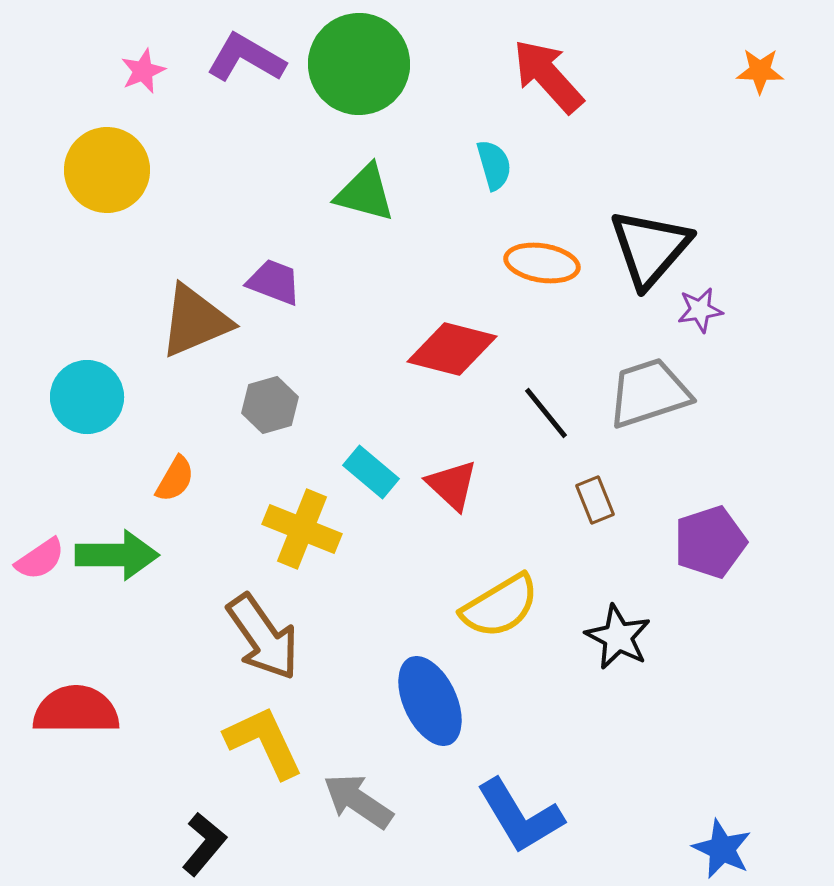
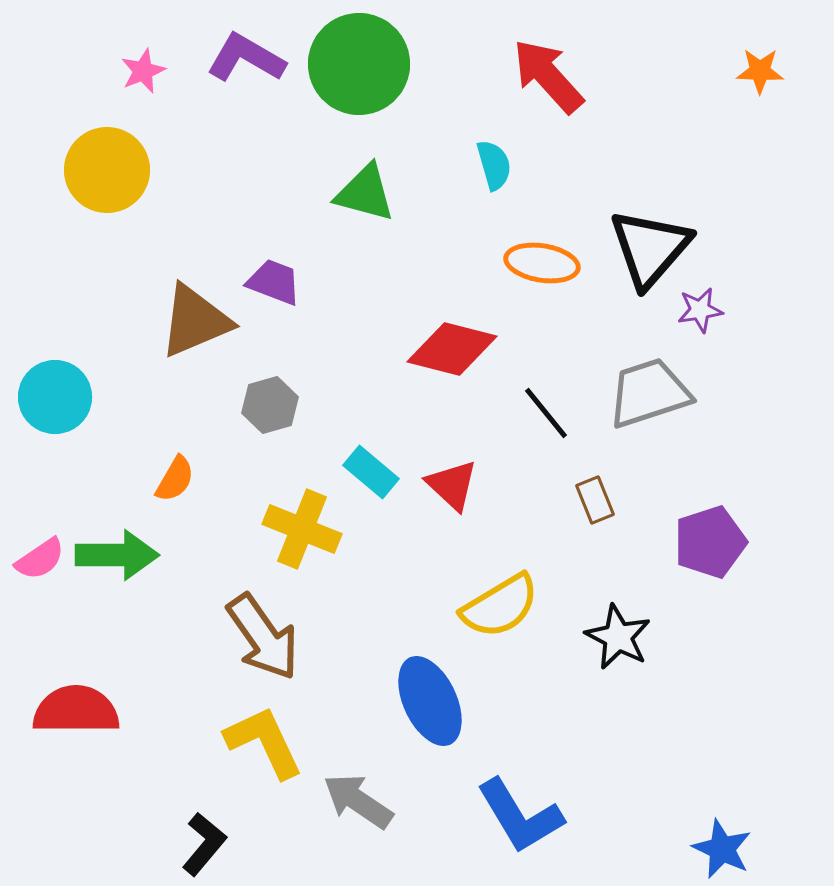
cyan circle: moved 32 px left
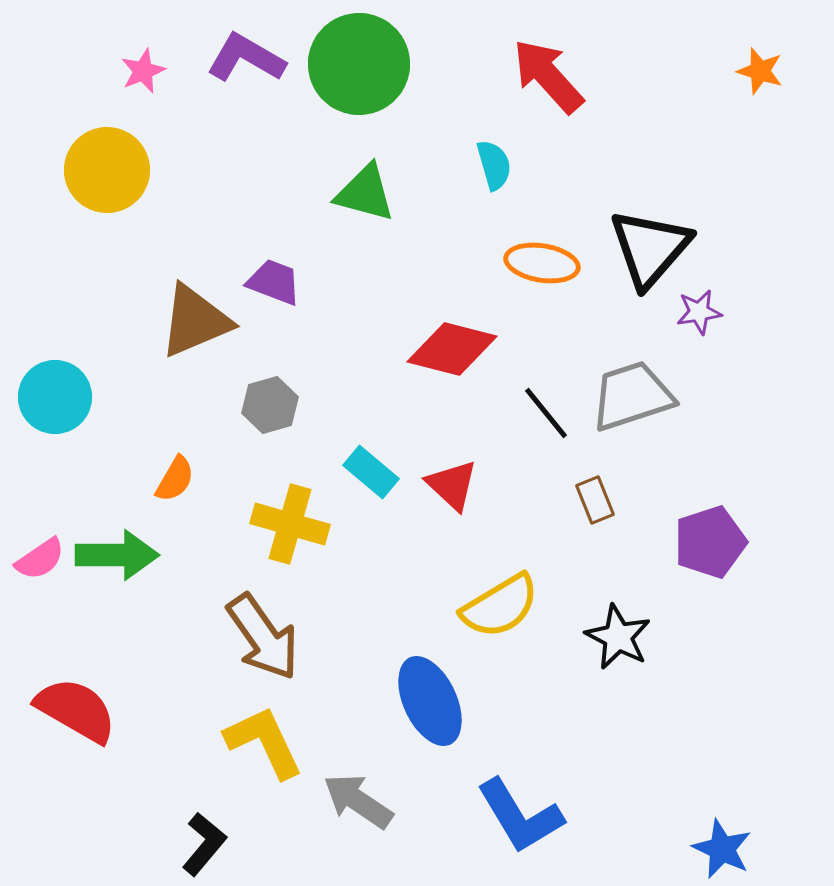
orange star: rotated 15 degrees clockwise
purple star: moved 1 px left, 2 px down
gray trapezoid: moved 17 px left, 3 px down
yellow cross: moved 12 px left, 5 px up; rotated 6 degrees counterclockwise
red semicircle: rotated 30 degrees clockwise
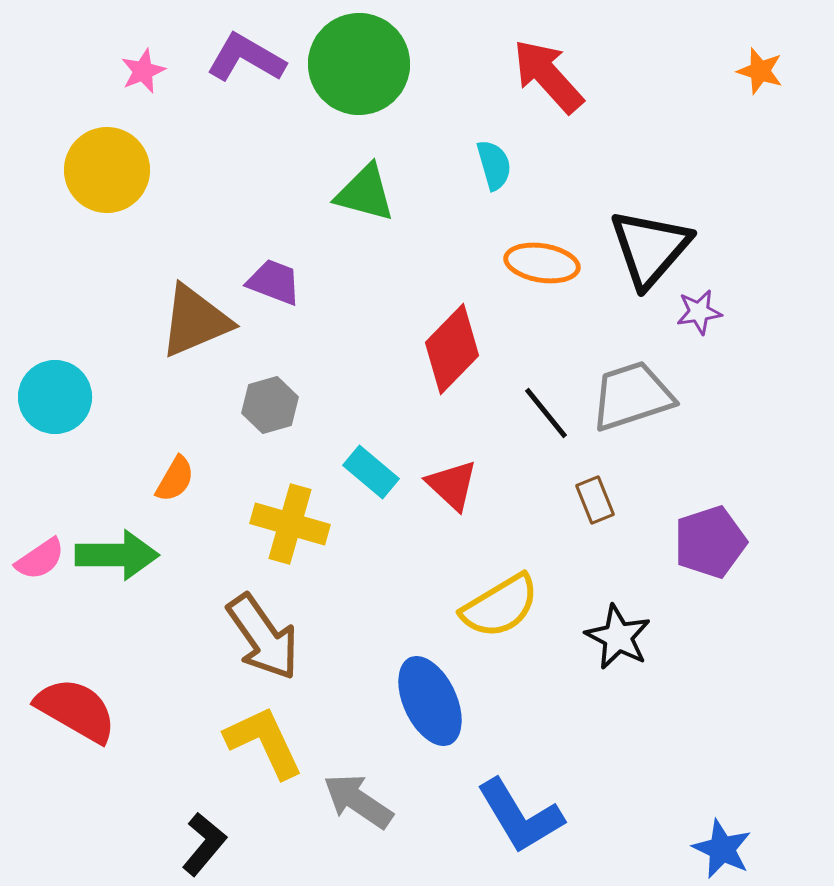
red diamond: rotated 60 degrees counterclockwise
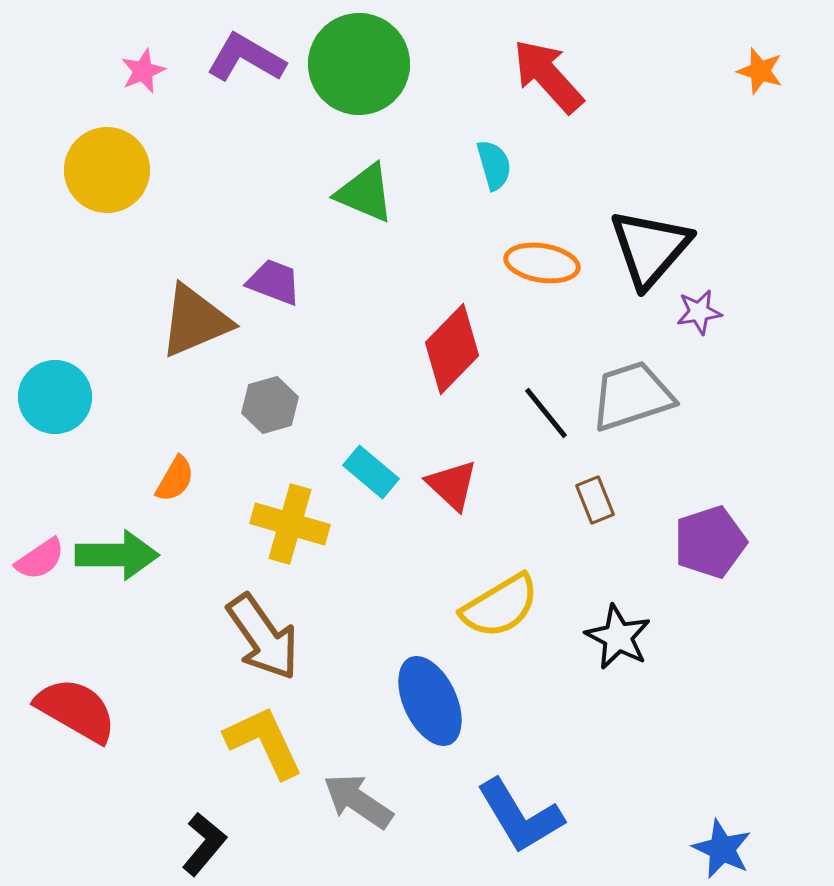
green triangle: rotated 8 degrees clockwise
